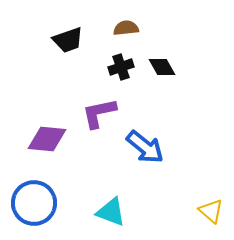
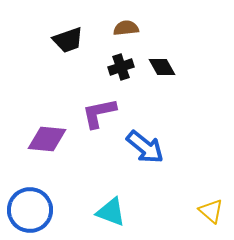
blue circle: moved 4 px left, 7 px down
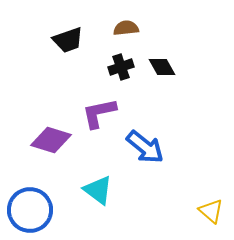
purple diamond: moved 4 px right, 1 px down; rotated 12 degrees clockwise
cyan triangle: moved 13 px left, 22 px up; rotated 16 degrees clockwise
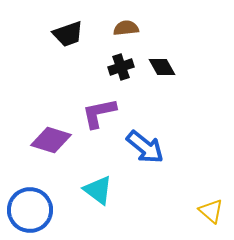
black trapezoid: moved 6 px up
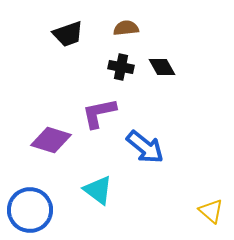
black cross: rotated 30 degrees clockwise
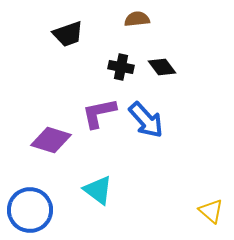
brown semicircle: moved 11 px right, 9 px up
black diamond: rotated 8 degrees counterclockwise
blue arrow: moved 1 px right, 27 px up; rotated 9 degrees clockwise
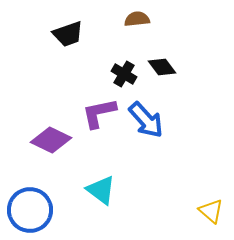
black cross: moved 3 px right, 7 px down; rotated 20 degrees clockwise
purple diamond: rotated 9 degrees clockwise
cyan triangle: moved 3 px right
